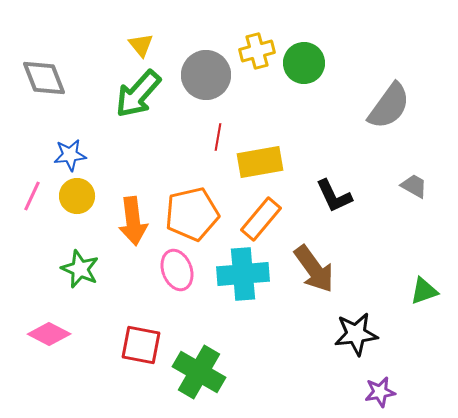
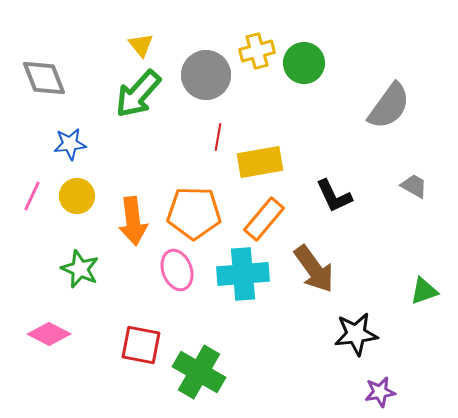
blue star: moved 11 px up
orange pentagon: moved 2 px right, 1 px up; rotated 14 degrees clockwise
orange rectangle: moved 3 px right
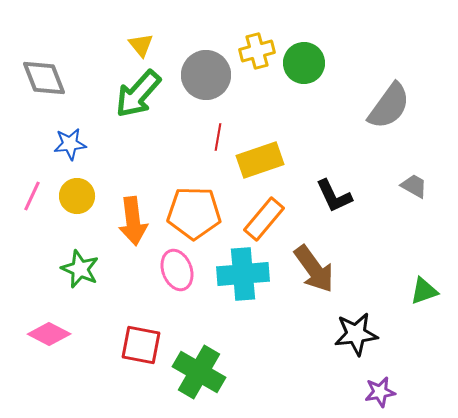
yellow rectangle: moved 2 px up; rotated 9 degrees counterclockwise
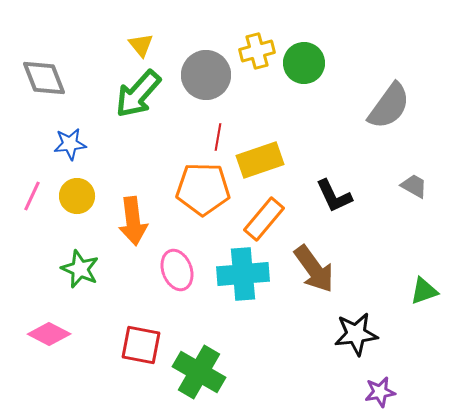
orange pentagon: moved 9 px right, 24 px up
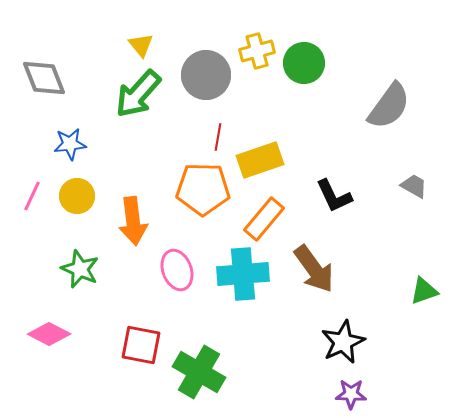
black star: moved 13 px left, 8 px down; rotated 18 degrees counterclockwise
purple star: moved 29 px left, 2 px down; rotated 12 degrees clockwise
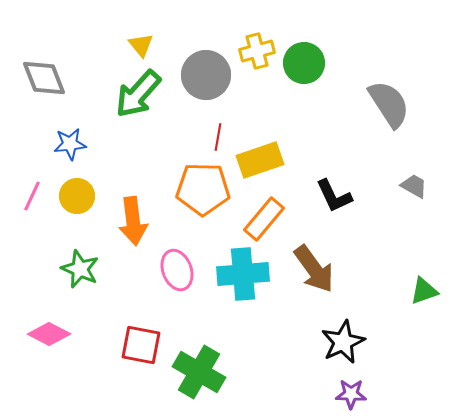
gray semicircle: moved 2 px up; rotated 69 degrees counterclockwise
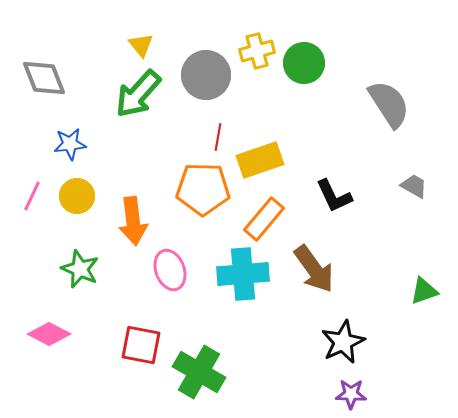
pink ellipse: moved 7 px left
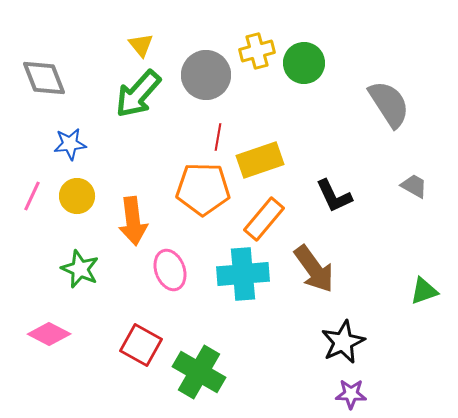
red square: rotated 18 degrees clockwise
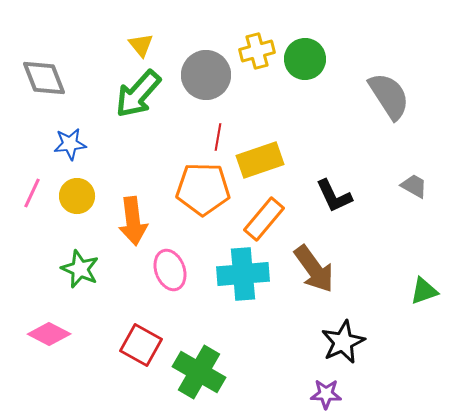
green circle: moved 1 px right, 4 px up
gray semicircle: moved 8 px up
pink line: moved 3 px up
purple star: moved 25 px left
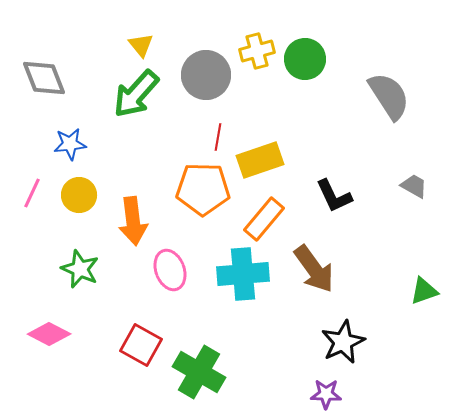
green arrow: moved 2 px left
yellow circle: moved 2 px right, 1 px up
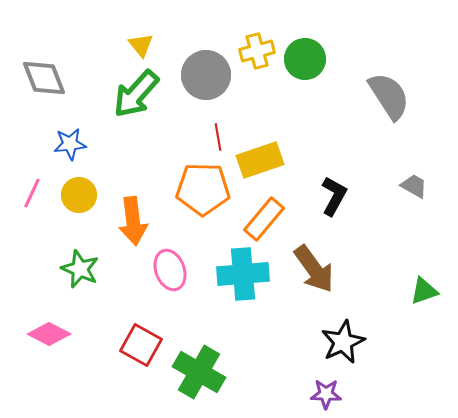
red line: rotated 20 degrees counterclockwise
black L-shape: rotated 126 degrees counterclockwise
